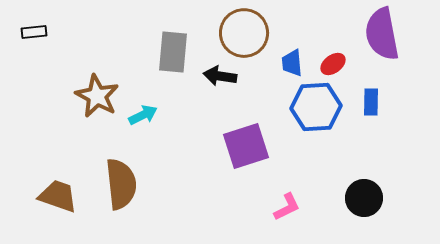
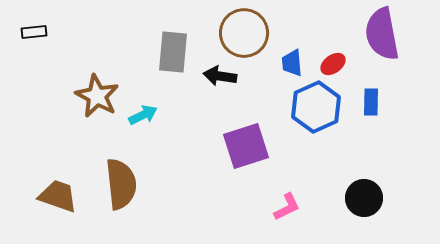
blue hexagon: rotated 21 degrees counterclockwise
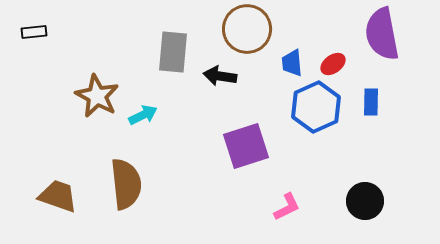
brown circle: moved 3 px right, 4 px up
brown semicircle: moved 5 px right
black circle: moved 1 px right, 3 px down
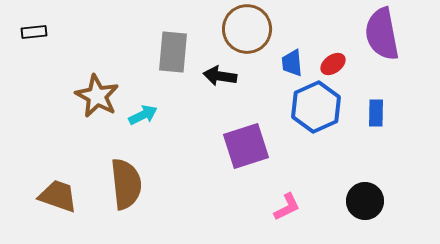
blue rectangle: moved 5 px right, 11 px down
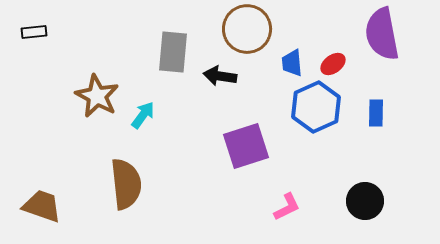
cyan arrow: rotated 28 degrees counterclockwise
brown trapezoid: moved 16 px left, 10 px down
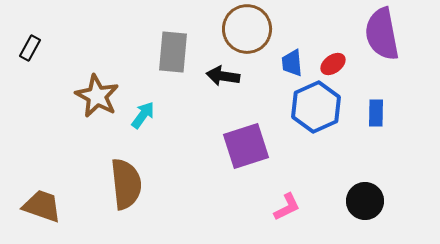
black rectangle: moved 4 px left, 16 px down; rotated 55 degrees counterclockwise
black arrow: moved 3 px right
